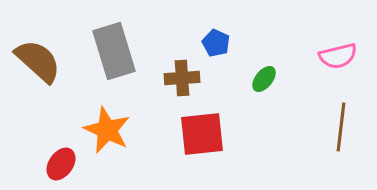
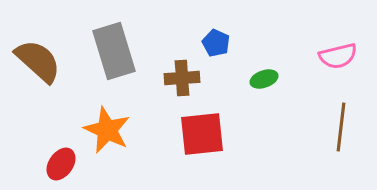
green ellipse: rotated 32 degrees clockwise
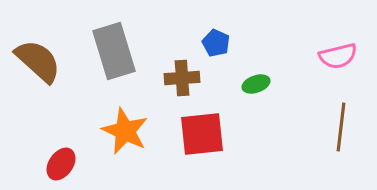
green ellipse: moved 8 px left, 5 px down
orange star: moved 18 px right, 1 px down
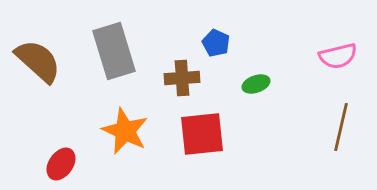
brown line: rotated 6 degrees clockwise
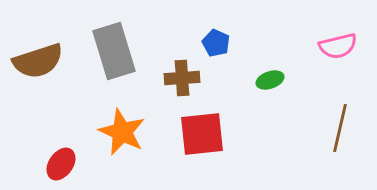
pink semicircle: moved 10 px up
brown semicircle: rotated 120 degrees clockwise
green ellipse: moved 14 px right, 4 px up
brown line: moved 1 px left, 1 px down
orange star: moved 3 px left, 1 px down
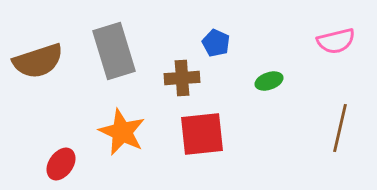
pink semicircle: moved 2 px left, 5 px up
green ellipse: moved 1 px left, 1 px down
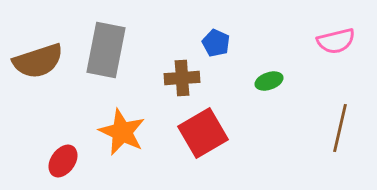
gray rectangle: moved 8 px left, 1 px up; rotated 28 degrees clockwise
red square: moved 1 px right, 1 px up; rotated 24 degrees counterclockwise
red ellipse: moved 2 px right, 3 px up
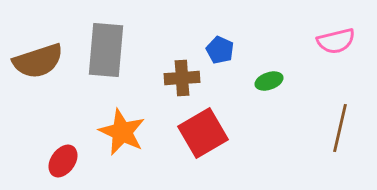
blue pentagon: moved 4 px right, 7 px down
gray rectangle: rotated 6 degrees counterclockwise
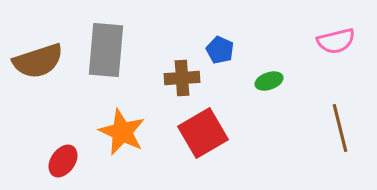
brown line: rotated 27 degrees counterclockwise
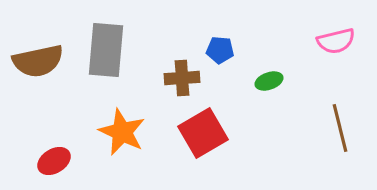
blue pentagon: rotated 20 degrees counterclockwise
brown semicircle: rotated 6 degrees clockwise
red ellipse: moved 9 px left; rotated 24 degrees clockwise
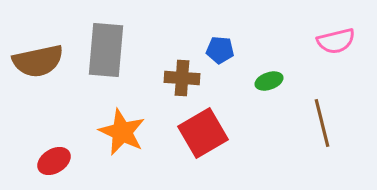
brown cross: rotated 8 degrees clockwise
brown line: moved 18 px left, 5 px up
